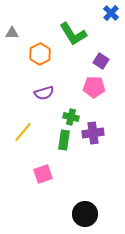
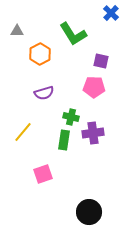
gray triangle: moved 5 px right, 2 px up
purple square: rotated 21 degrees counterclockwise
black circle: moved 4 px right, 2 px up
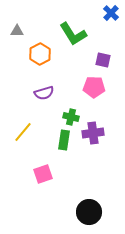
purple square: moved 2 px right, 1 px up
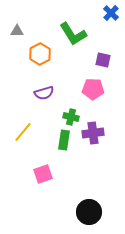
pink pentagon: moved 1 px left, 2 px down
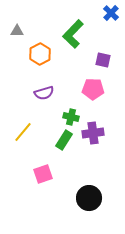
green L-shape: rotated 76 degrees clockwise
green rectangle: rotated 24 degrees clockwise
black circle: moved 14 px up
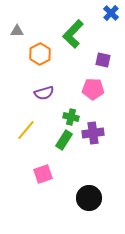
yellow line: moved 3 px right, 2 px up
